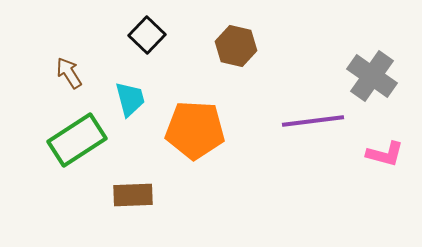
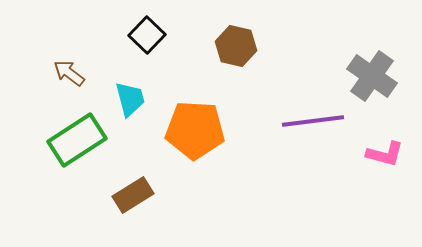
brown arrow: rotated 20 degrees counterclockwise
brown rectangle: rotated 30 degrees counterclockwise
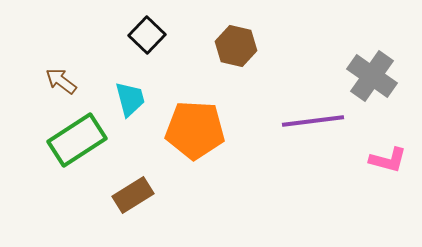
brown arrow: moved 8 px left, 8 px down
pink L-shape: moved 3 px right, 6 px down
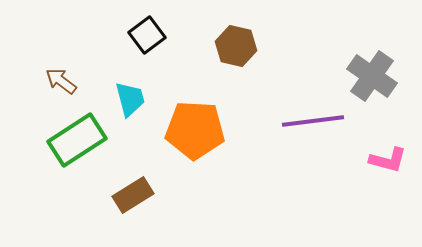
black square: rotated 9 degrees clockwise
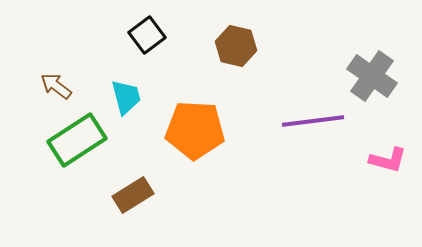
brown arrow: moved 5 px left, 5 px down
cyan trapezoid: moved 4 px left, 2 px up
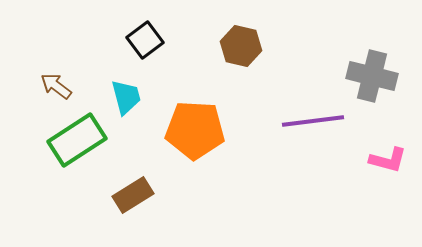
black square: moved 2 px left, 5 px down
brown hexagon: moved 5 px right
gray cross: rotated 21 degrees counterclockwise
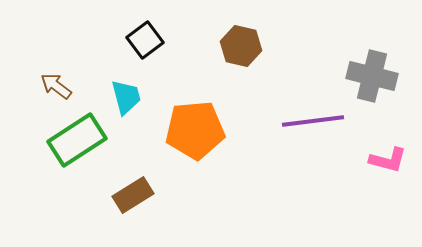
orange pentagon: rotated 8 degrees counterclockwise
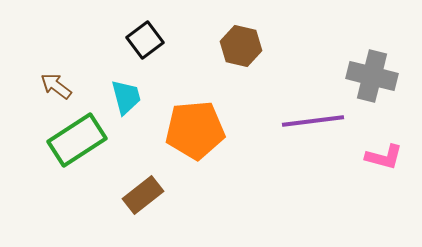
pink L-shape: moved 4 px left, 3 px up
brown rectangle: moved 10 px right; rotated 6 degrees counterclockwise
